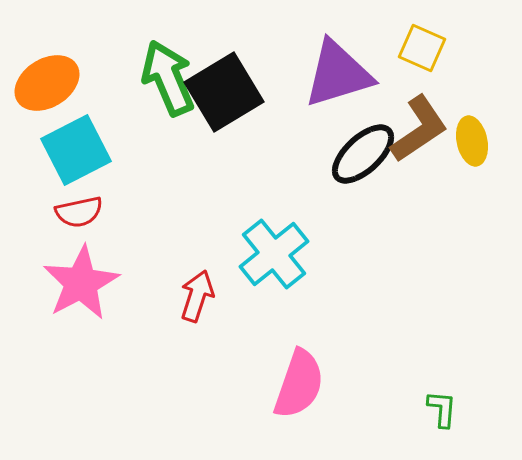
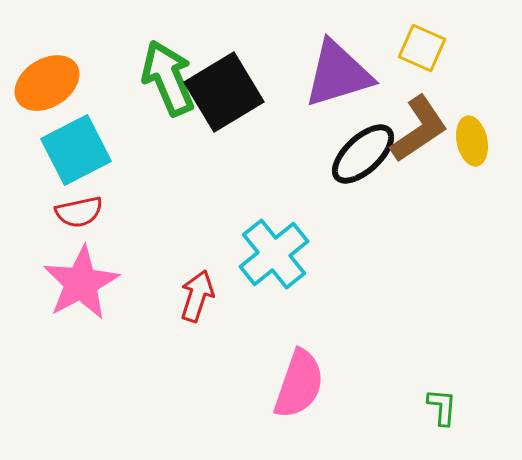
green L-shape: moved 2 px up
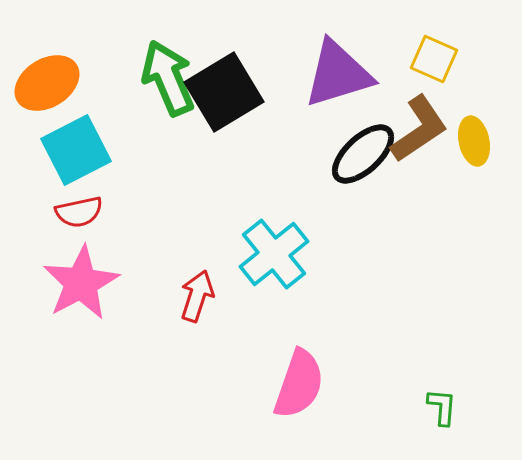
yellow square: moved 12 px right, 11 px down
yellow ellipse: moved 2 px right
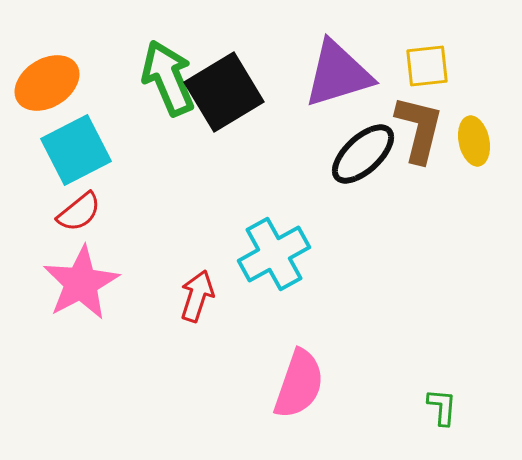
yellow square: moved 7 px left, 7 px down; rotated 30 degrees counterclockwise
brown L-shape: rotated 42 degrees counterclockwise
red semicircle: rotated 27 degrees counterclockwise
cyan cross: rotated 10 degrees clockwise
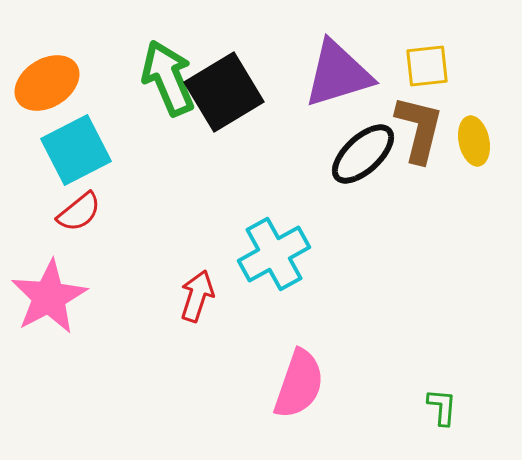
pink star: moved 32 px left, 14 px down
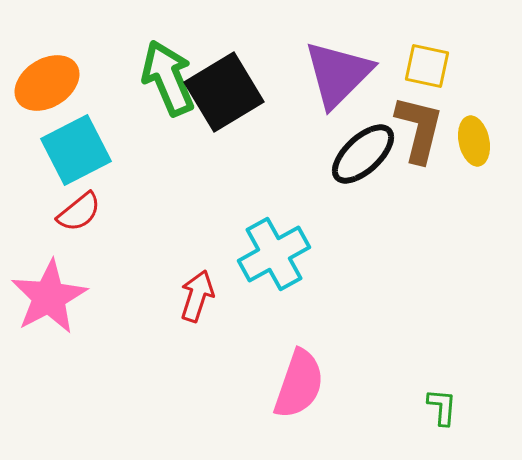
yellow square: rotated 18 degrees clockwise
purple triangle: rotated 28 degrees counterclockwise
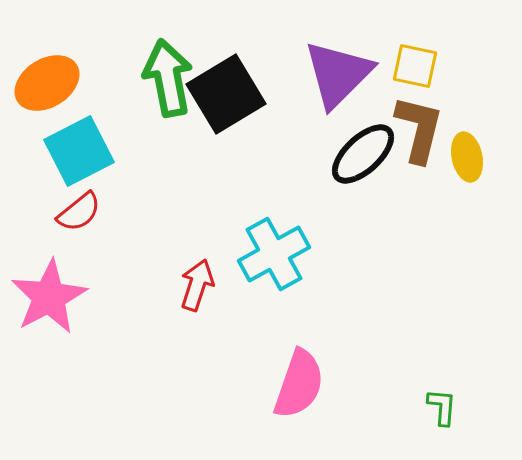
yellow square: moved 12 px left
green arrow: rotated 12 degrees clockwise
black square: moved 2 px right, 2 px down
yellow ellipse: moved 7 px left, 16 px down
cyan square: moved 3 px right, 1 px down
red arrow: moved 11 px up
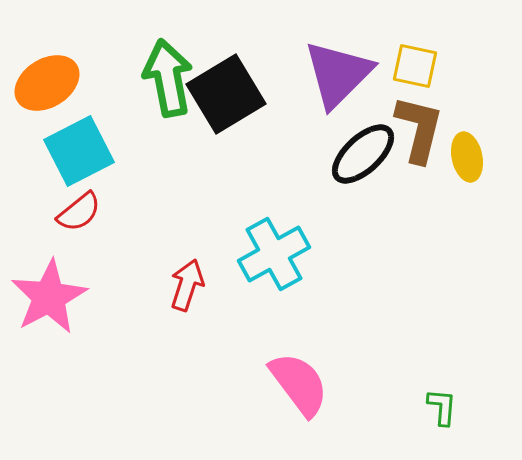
red arrow: moved 10 px left
pink semicircle: rotated 56 degrees counterclockwise
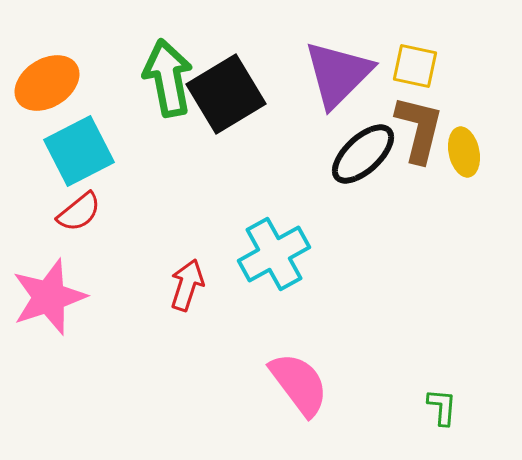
yellow ellipse: moved 3 px left, 5 px up
pink star: rotated 10 degrees clockwise
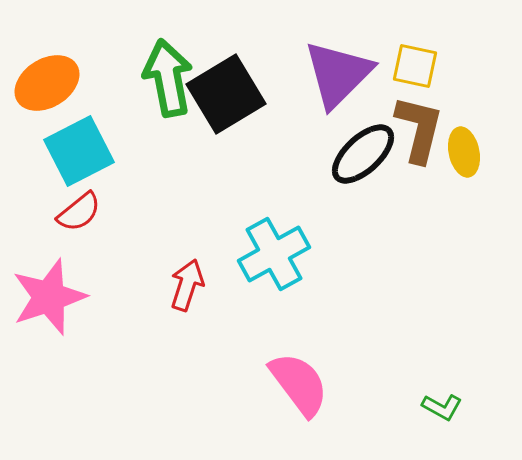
green L-shape: rotated 114 degrees clockwise
